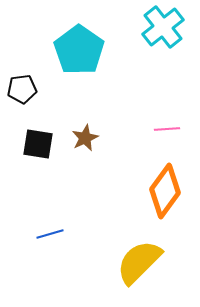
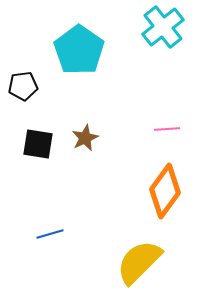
black pentagon: moved 1 px right, 3 px up
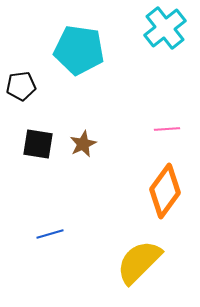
cyan cross: moved 2 px right, 1 px down
cyan pentagon: rotated 27 degrees counterclockwise
black pentagon: moved 2 px left
brown star: moved 2 px left, 6 px down
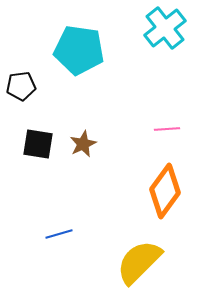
blue line: moved 9 px right
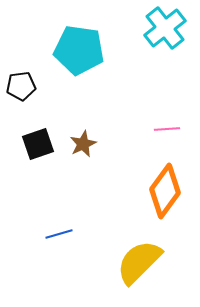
black square: rotated 28 degrees counterclockwise
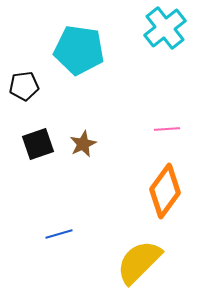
black pentagon: moved 3 px right
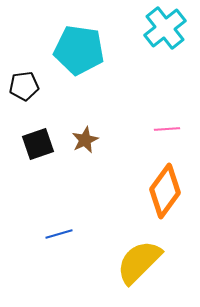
brown star: moved 2 px right, 4 px up
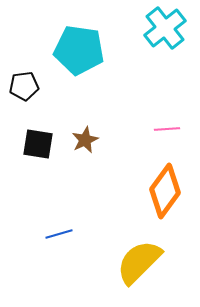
black square: rotated 28 degrees clockwise
